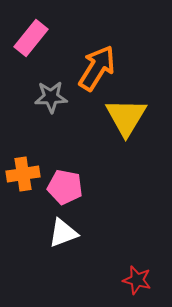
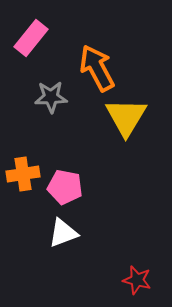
orange arrow: rotated 60 degrees counterclockwise
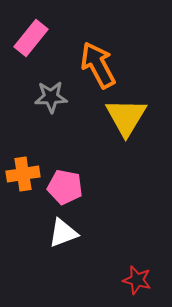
orange arrow: moved 1 px right, 3 px up
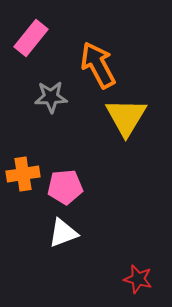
pink pentagon: rotated 16 degrees counterclockwise
red star: moved 1 px right, 1 px up
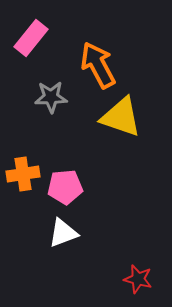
yellow triangle: moved 5 px left; rotated 42 degrees counterclockwise
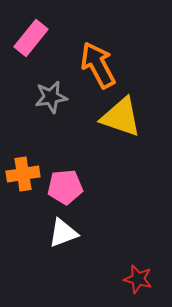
gray star: rotated 8 degrees counterclockwise
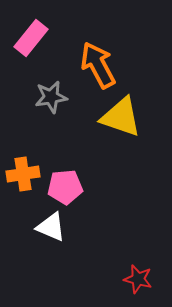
white triangle: moved 12 px left, 6 px up; rotated 44 degrees clockwise
